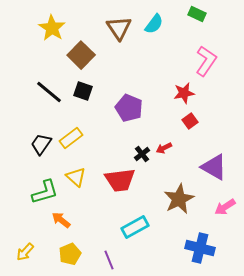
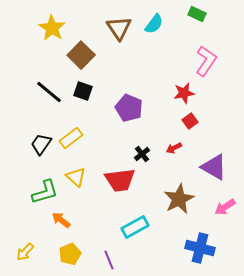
red arrow: moved 10 px right
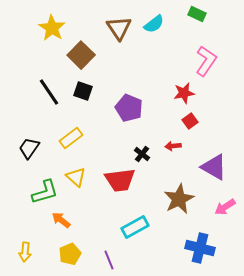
cyan semicircle: rotated 15 degrees clockwise
black line: rotated 16 degrees clockwise
black trapezoid: moved 12 px left, 4 px down
red arrow: moved 1 px left, 2 px up; rotated 21 degrees clockwise
black cross: rotated 14 degrees counterclockwise
yellow arrow: rotated 36 degrees counterclockwise
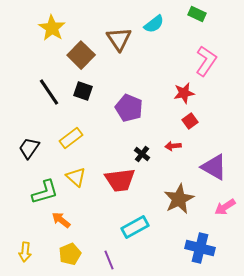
brown triangle: moved 11 px down
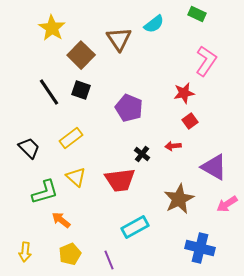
black square: moved 2 px left, 1 px up
black trapezoid: rotated 100 degrees clockwise
pink arrow: moved 2 px right, 3 px up
